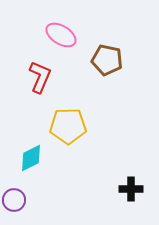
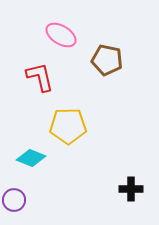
red L-shape: rotated 36 degrees counterclockwise
cyan diamond: rotated 48 degrees clockwise
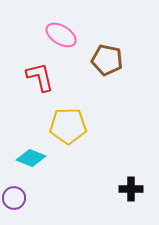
purple circle: moved 2 px up
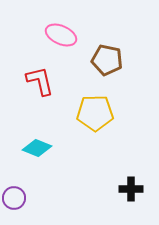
pink ellipse: rotated 8 degrees counterclockwise
red L-shape: moved 4 px down
yellow pentagon: moved 27 px right, 13 px up
cyan diamond: moved 6 px right, 10 px up
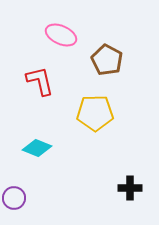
brown pentagon: rotated 16 degrees clockwise
black cross: moved 1 px left, 1 px up
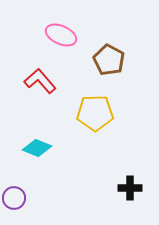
brown pentagon: moved 2 px right
red L-shape: rotated 28 degrees counterclockwise
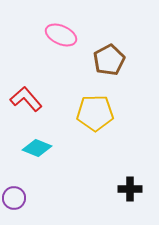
brown pentagon: rotated 16 degrees clockwise
red L-shape: moved 14 px left, 18 px down
black cross: moved 1 px down
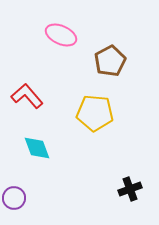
brown pentagon: moved 1 px right, 1 px down
red L-shape: moved 1 px right, 3 px up
yellow pentagon: rotated 6 degrees clockwise
cyan diamond: rotated 48 degrees clockwise
black cross: rotated 20 degrees counterclockwise
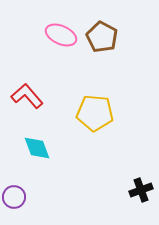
brown pentagon: moved 8 px left, 24 px up; rotated 16 degrees counterclockwise
black cross: moved 11 px right, 1 px down
purple circle: moved 1 px up
